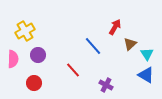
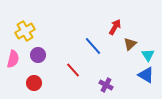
cyan triangle: moved 1 px right, 1 px down
pink semicircle: rotated 12 degrees clockwise
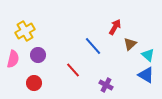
cyan triangle: rotated 16 degrees counterclockwise
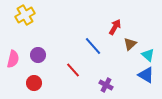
yellow cross: moved 16 px up
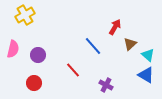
pink semicircle: moved 10 px up
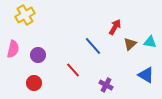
cyan triangle: moved 2 px right, 13 px up; rotated 32 degrees counterclockwise
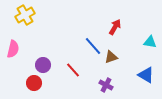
brown triangle: moved 19 px left, 13 px down; rotated 24 degrees clockwise
purple circle: moved 5 px right, 10 px down
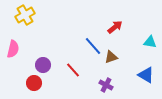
red arrow: rotated 21 degrees clockwise
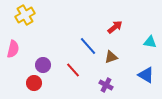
blue line: moved 5 px left
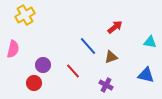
red line: moved 1 px down
blue triangle: rotated 18 degrees counterclockwise
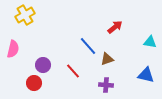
brown triangle: moved 4 px left, 2 px down
purple cross: rotated 24 degrees counterclockwise
